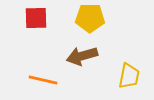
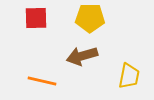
orange line: moved 1 px left, 1 px down
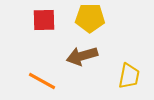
red square: moved 8 px right, 2 px down
orange line: rotated 16 degrees clockwise
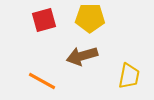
red square: rotated 15 degrees counterclockwise
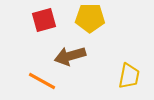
brown arrow: moved 12 px left
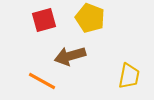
yellow pentagon: rotated 20 degrees clockwise
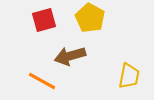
yellow pentagon: rotated 8 degrees clockwise
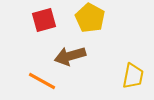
yellow trapezoid: moved 4 px right
